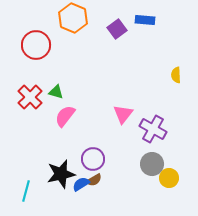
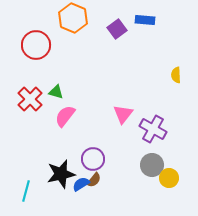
red cross: moved 2 px down
gray circle: moved 1 px down
brown semicircle: rotated 21 degrees counterclockwise
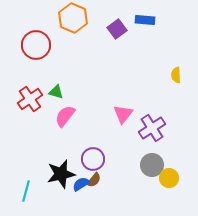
red cross: rotated 10 degrees clockwise
purple cross: moved 1 px left, 1 px up; rotated 28 degrees clockwise
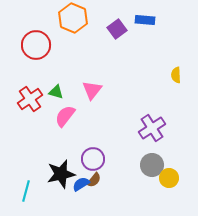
pink triangle: moved 31 px left, 24 px up
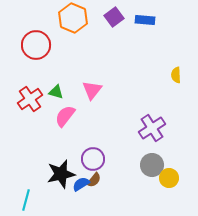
purple square: moved 3 px left, 12 px up
cyan line: moved 9 px down
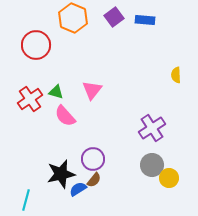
pink semicircle: rotated 80 degrees counterclockwise
blue semicircle: moved 3 px left, 5 px down
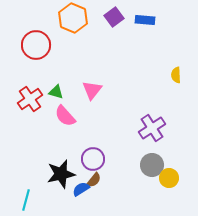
blue semicircle: moved 3 px right
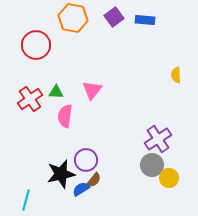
orange hexagon: rotated 12 degrees counterclockwise
green triangle: rotated 14 degrees counterclockwise
pink semicircle: rotated 50 degrees clockwise
purple cross: moved 6 px right, 11 px down
purple circle: moved 7 px left, 1 px down
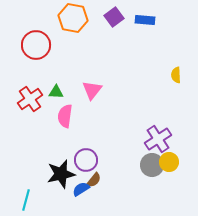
yellow circle: moved 16 px up
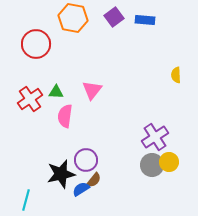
red circle: moved 1 px up
purple cross: moved 3 px left, 2 px up
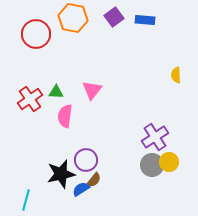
red circle: moved 10 px up
